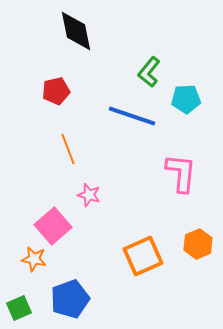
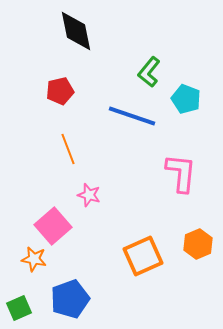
red pentagon: moved 4 px right
cyan pentagon: rotated 24 degrees clockwise
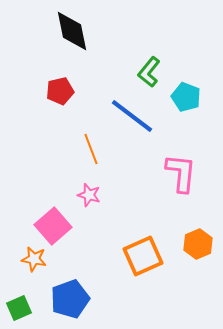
black diamond: moved 4 px left
cyan pentagon: moved 2 px up
blue line: rotated 18 degrees clockwise
orange line: moved 23 px right
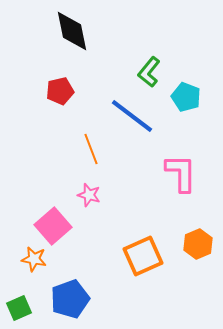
pink L-shape: rotated 6 degrees counterclockwise
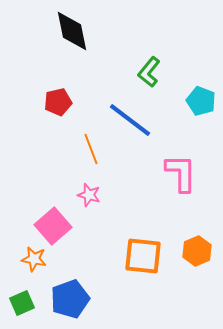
red pentagon: moved 2 px left, 11 px down
cyan pentagon: moved 15 px right, 4 px down
blue line: moved 2 px left, 4 px down
orange hexagon: moved 1 px left, 7 px down
orange square: rotated 30 degrees clockwise
green square: moved 3 px right, 5 px up
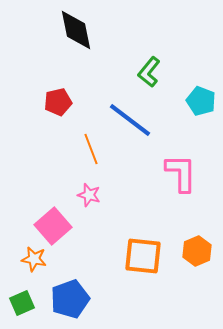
black diamond: moved 4 px right, 1 px up
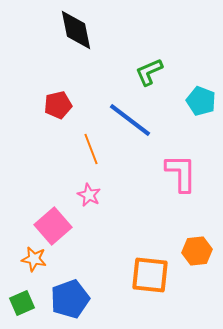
green L-shape: rotated 28 degrees clockwise
red pentagon: moved 3 px down
pink star: rotated 10 degrees clockwise
orange hexagon: rotated 16 degrees clockwise
orange square: moved 7 px right, 19 px down
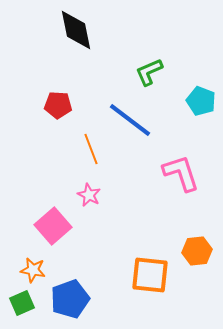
red pentagon: rotated 16 degrees clockwise
pink L-shape: rotated 18 degrees counterclockwise
orange star: moved 1 px left, 11 px down
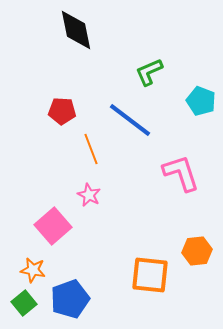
red pentagon: moved 4 px right, 6 px down
green square: moved 2 px right; rotated 15 degrees counterclockwise
